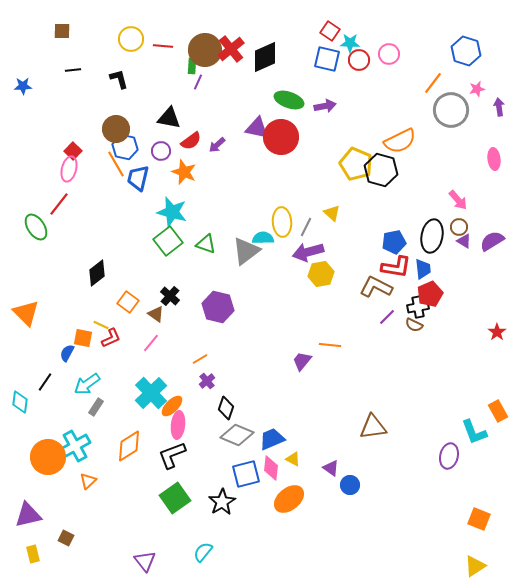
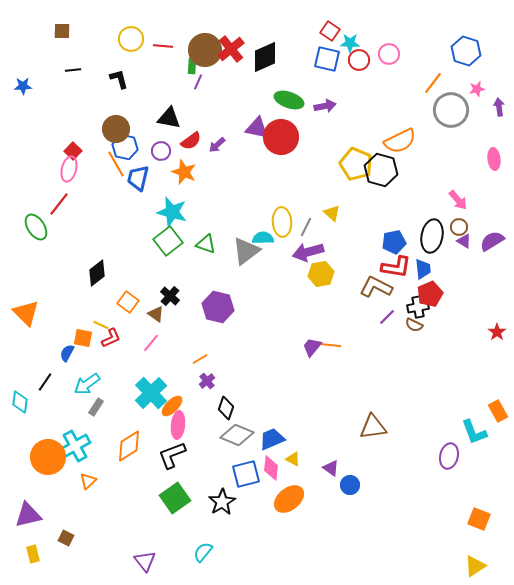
purple trapezoid at (302, 361): moved 10 px right, 14 px up
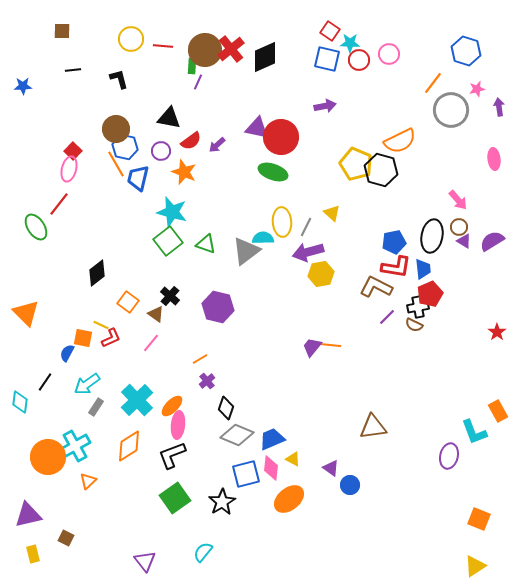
green ellipse at (289, 100): moved 16 px left, 72 px down
cyan cross at (151, 393): moved 14 px left, 7 px down
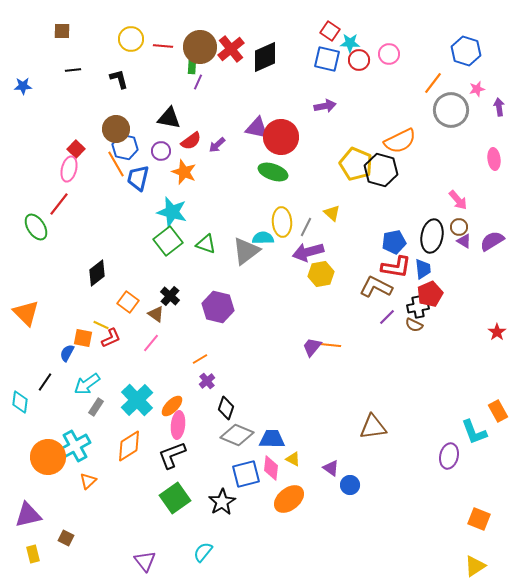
brown circle at (205, 50): moved 5 px left, 3 px up
red square at (73, 151): moved 3 px right, 2 px up
blue trapezoid at (272, 439): rotated 24 degrees clockwise
